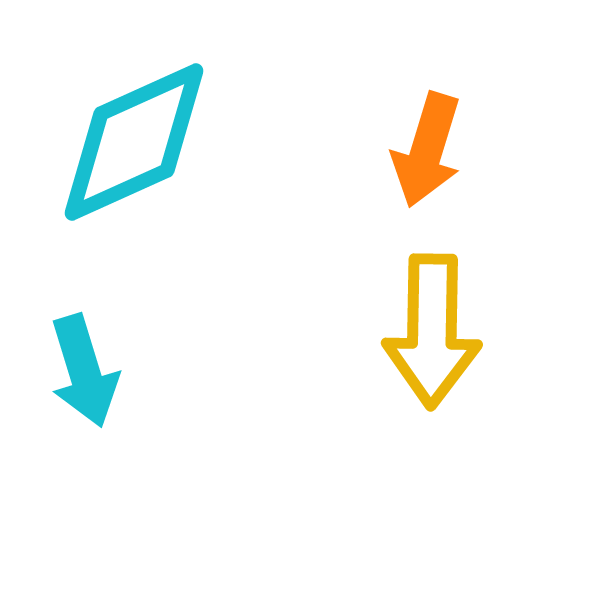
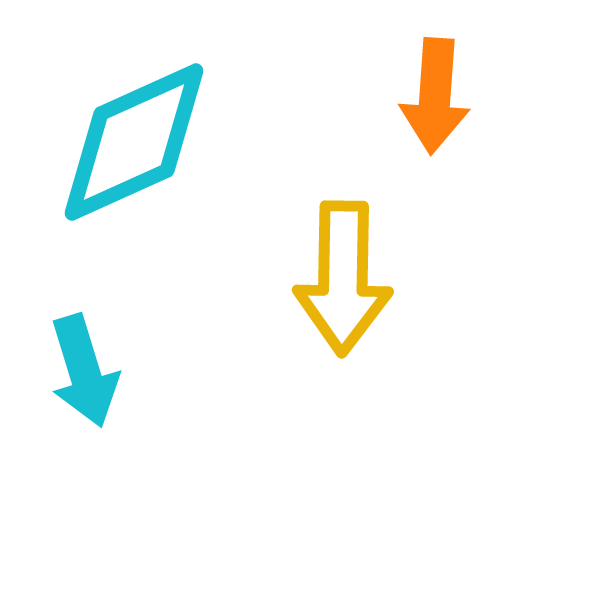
orange arrow: moved 8 px right, 54 px up; rotated 13 degrees counterclockwise
yellow arrow: moved 89 px left, 53 px up
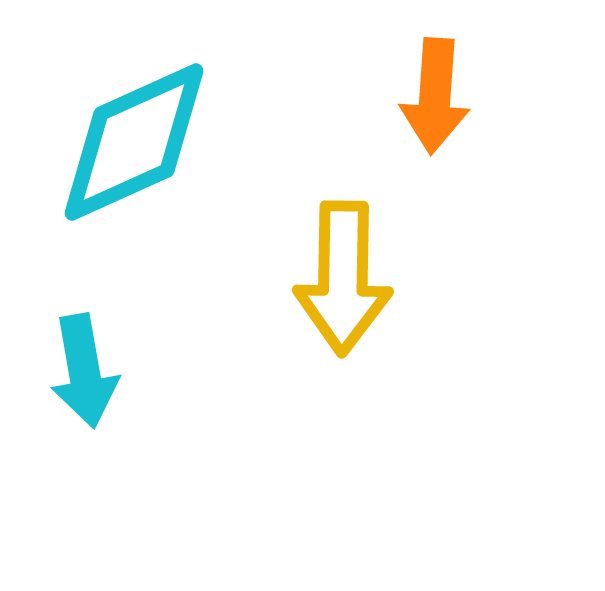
cyan arrow: rotated 7 degrees clockwise
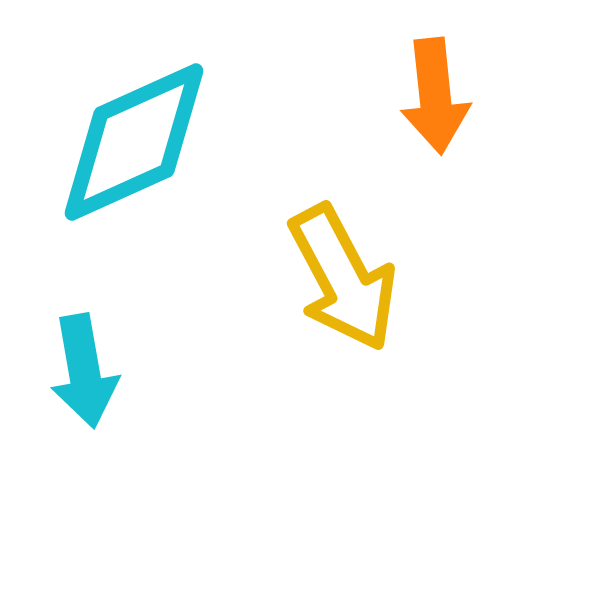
orange arrow: rotated 10 degrees counterclockwise
yellow arrow: rotated 29 degrees counterclockwise
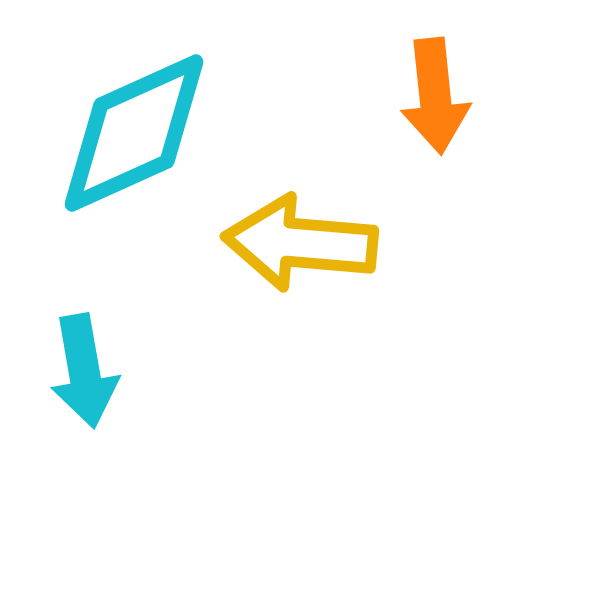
cyan diamond: moved 9 px up
yellow arrow: moved 43 px left, 35 px up; rotated 123 degrees clockwise
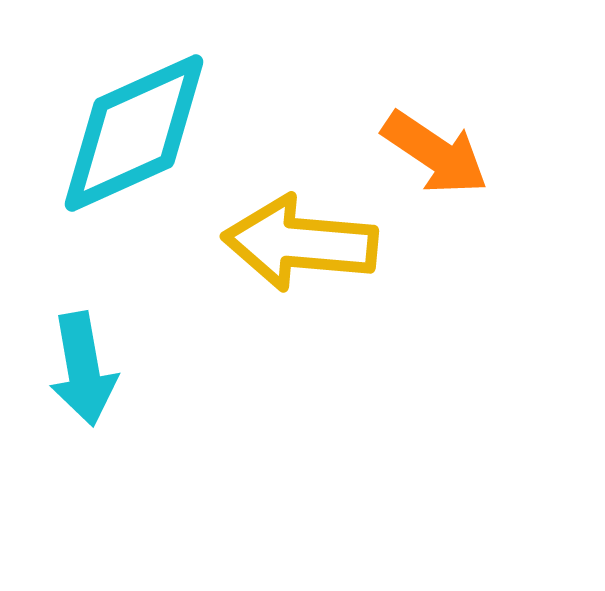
orange arrow: moved 57 px down; rotated 50 degrees counterclockwise
cyan arrow: moved 1 px left, 2 px up
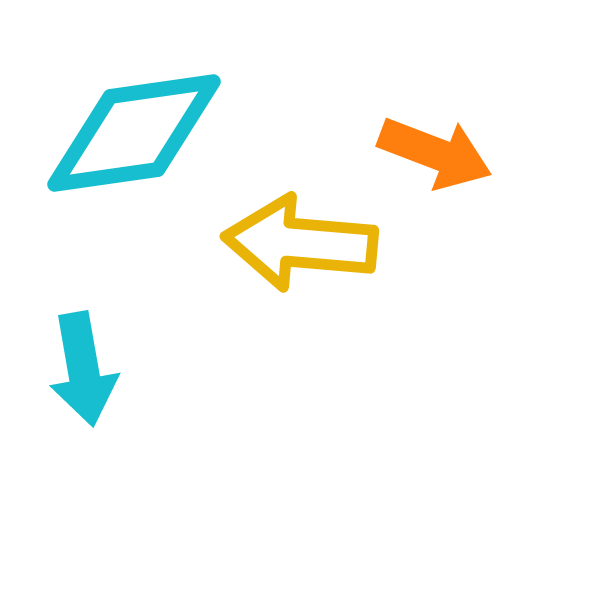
cyan diamond: rotated 16 degrees clockwise
orange arrow: rotated 13 degrees counterclockwise
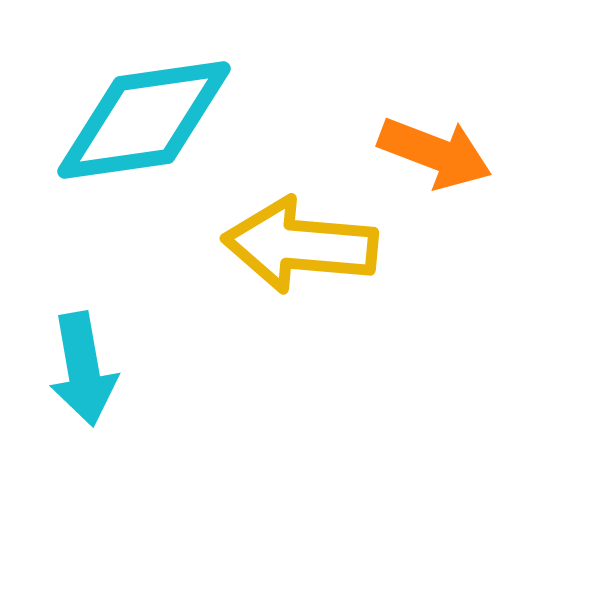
cyan diamond: moved 10 px right, 13 px up
yellow arrow: moved 2 px down
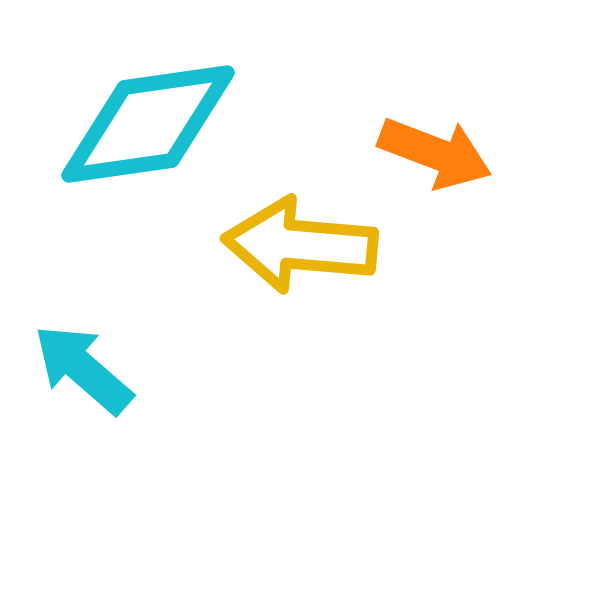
cyan diamond: moved 4 px right, 4 px down
cyan arrow: rotated 141 degrees clockwise
